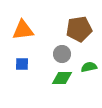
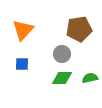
orange triangle: rotated 40 degrees counterclockwise
green semicircle: moved 1 px right, 11 px down
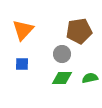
brown pentagon: moved 2 px down
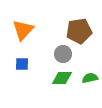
gray circle: moved 1 px right
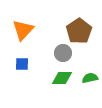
brown pentagon: rotated 25 degrees counterclockwise
gray circle: moved 1 px up
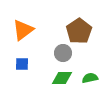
orange triangle: rotated 10 degrees clockwise
